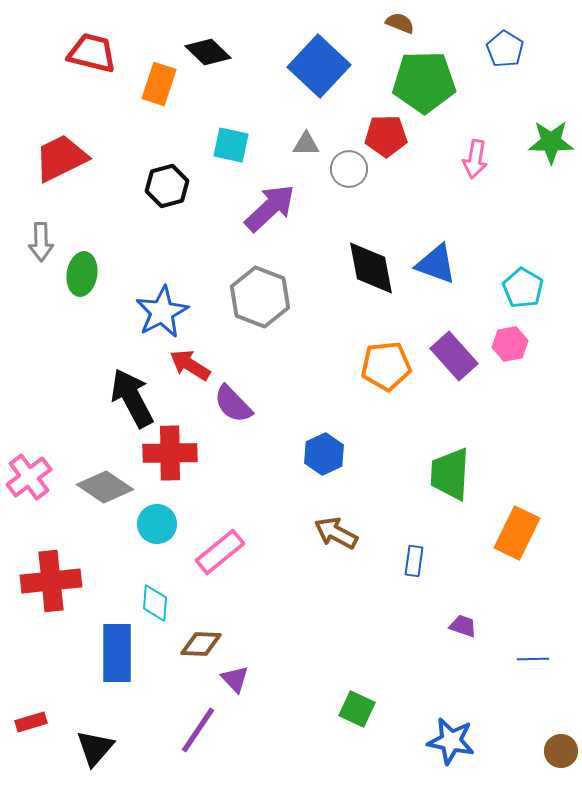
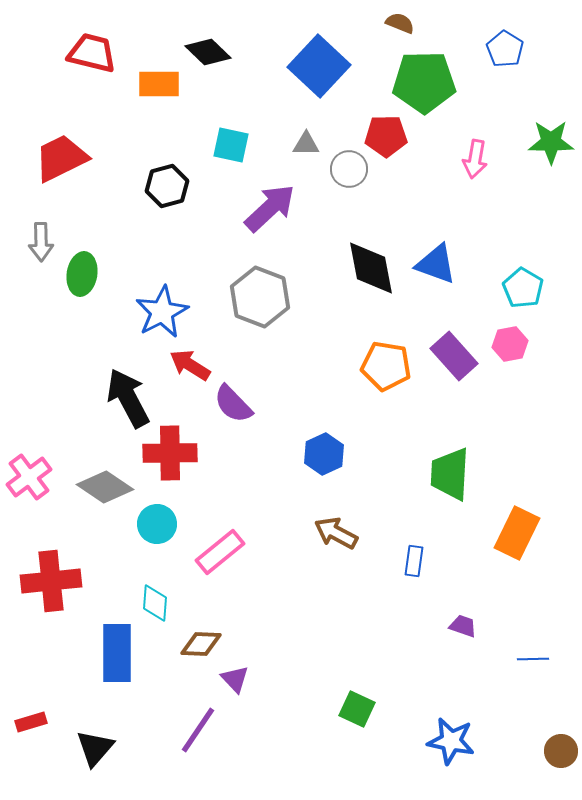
orange rectangle at (159, 84): rotated 72 degrees clockwise
orange pentagon at (386, 366): rotated 15 degrees clockwise
black arrow at (132, 398): moved 4 px left
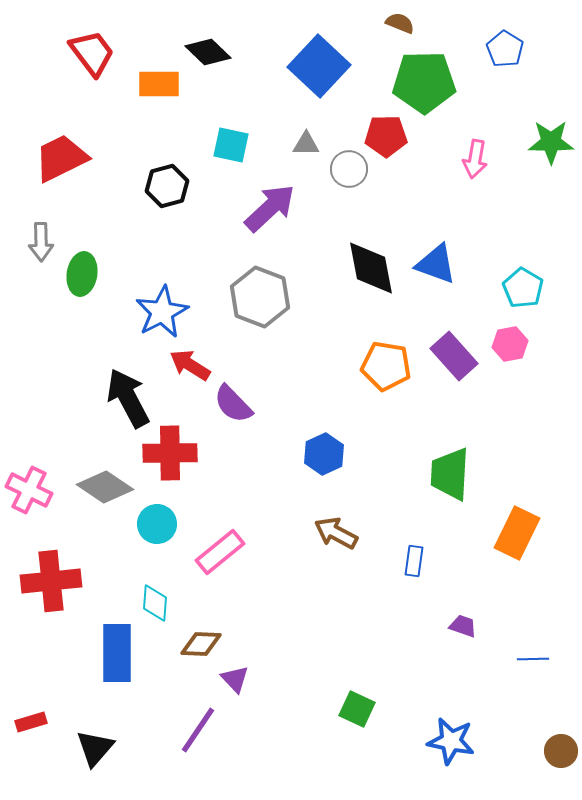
red trapezoid at (92, 53): rotated 39 degrees clockwise
pink cross at (29, 477): moved 13 px down; rotated 27 degrees counterclockwise
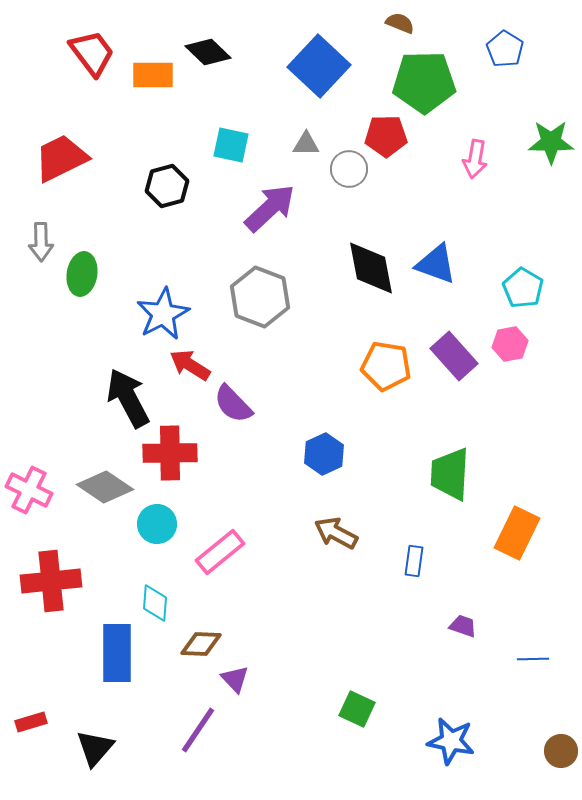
orange rectangle at (159, 84): moved 6 px left, 9 px up
blue star at (162, 312): moved 1 px right, 2 px down
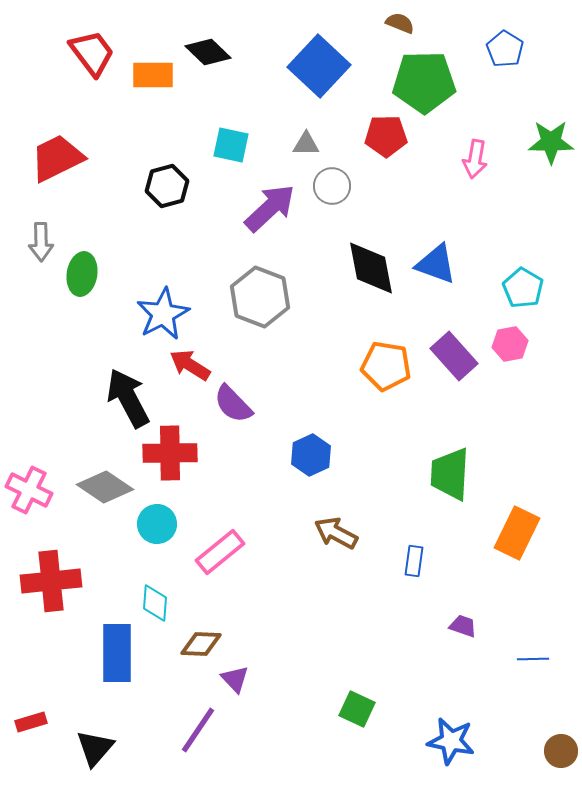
red trapezoid at (61, 158): moved 4 px left
gray circle at (349, 169): moved 17 px left, 17 px down
blue hexagon at (324, 454): moved 13 px left, 1 px down
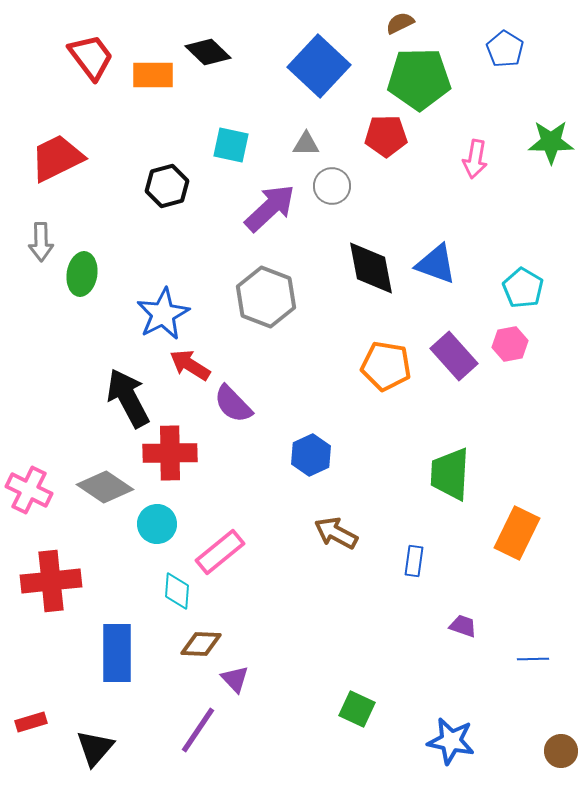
brown semicircle at (400, 23): rotated 48 degrees counterclockwise
red trapezoid at (92, 53): moved 1 px left, 4 px down
green pentagon at (424, 82): moved 5 px left, 3 px up
gray hexagon at (260, 297): moved 6 px right
cyan diamond at (155, 603): moved 22 px right, 12 px up
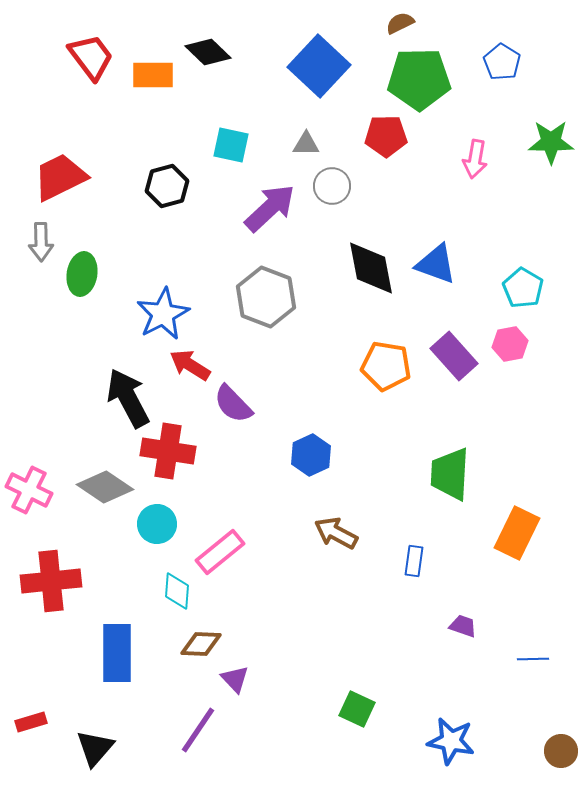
blue pentagon at (505, 49): moved 3 px left, 13 px down
red trapezoid at (57, 158): moved 3 px right, 19 px down
red cross at (170, 453): moved 2 px left, 2 px up; rotated 10 degrees clockwise
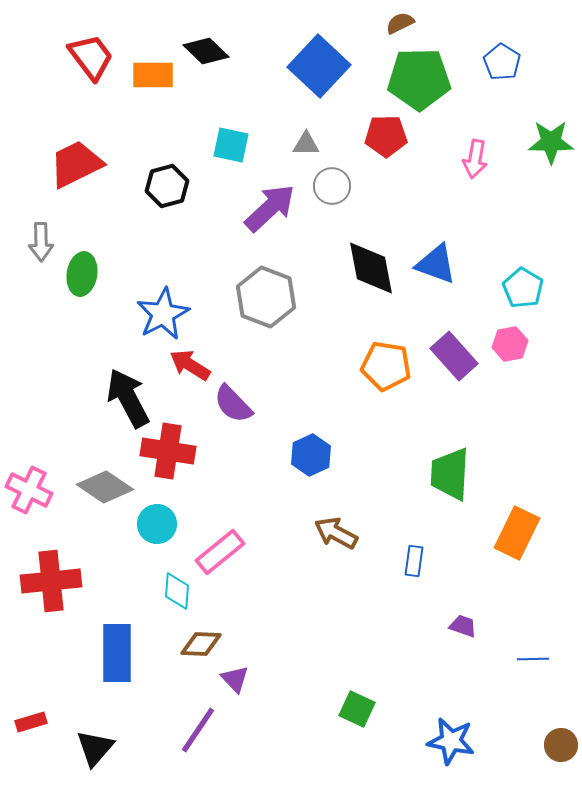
black diamond at (208, 52): moved 2 px left, 1 px up
red trapezoid at (60, 177): moved 16 px right, 13 px up
brown circle at (561, 751): moved 6 px up
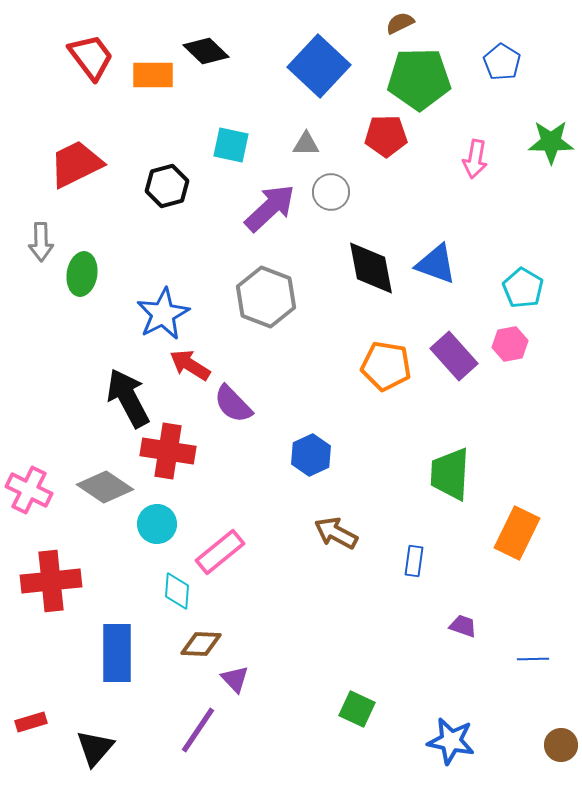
gray circle at (332, 186): moved 1 px left, 6 px down
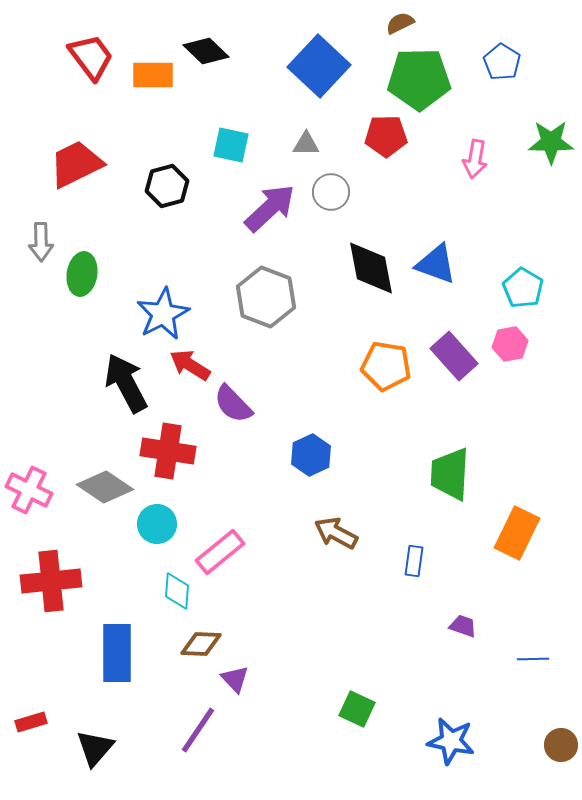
black arrow at (128, 398): moved 2 px left, 15 px up
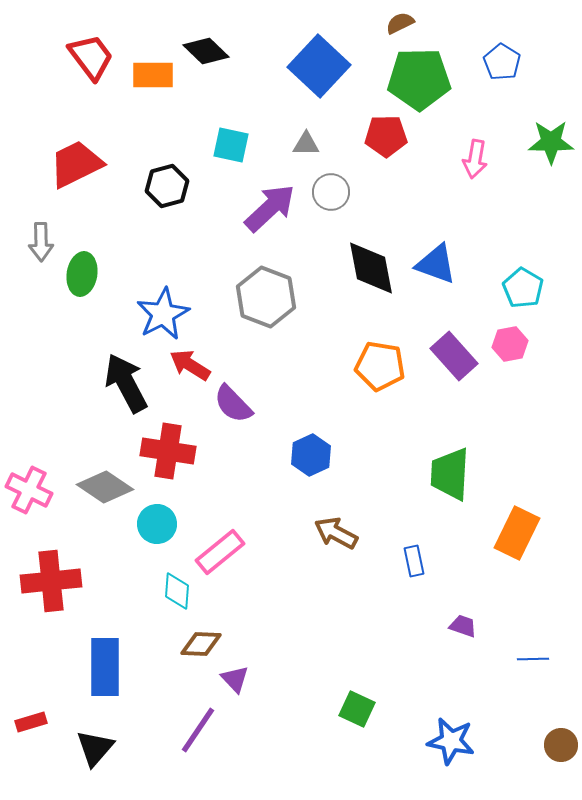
orange pentagon at (386, 366): moved 6 px left
blue rectangle at (414, 561): rotated 20 degrees counterclockwise
blue rectangle at (117, 653): moved 12 px left, 14 px down
